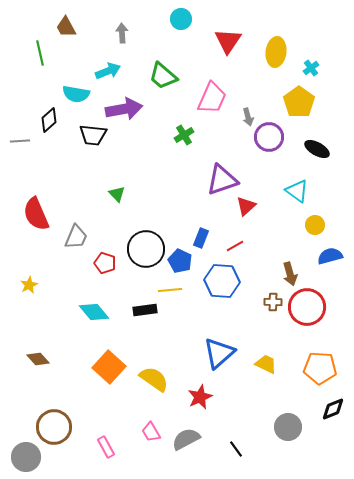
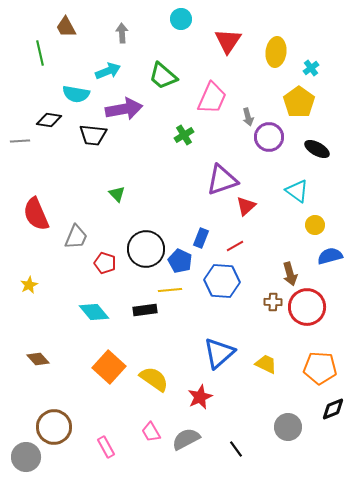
black diamond at (49, 120): rotated 50 degrees clockwise
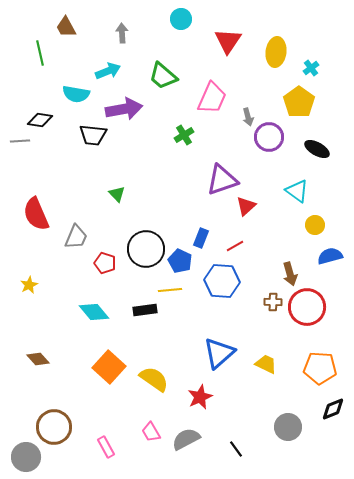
black diamond at (49, 120): moved 9 px left
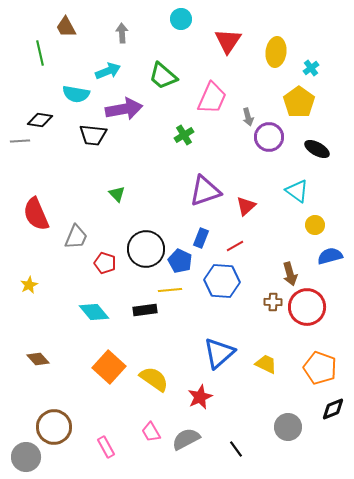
purple triangle at (222, 180): moved 17 px left, 11 px down
orange pentagon at (320, 368): rotated 16 degrees clockwise
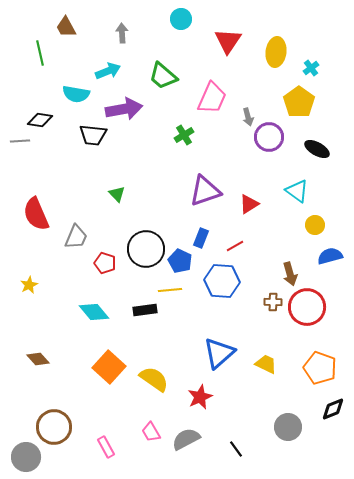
red triangle at (246, 206): moved 3 px right, 2 px up; rotated 10 degrees clockwise
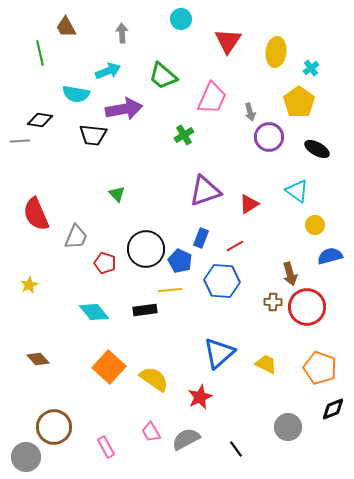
gray arrow at (248, 117): moved 2 px right, 5 px up
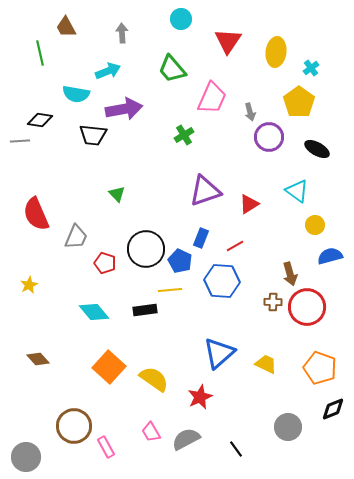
green trapezoid at (163, 76): moved 9 px right, 7 px up; rotated 8 degrees clockwise
brown circle at (54, 427): moved 20 px right, 1 px up
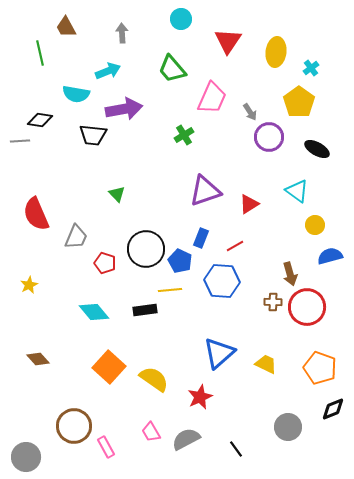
gray arrow at (250, 112): rotated 18 degrees counterclockwise
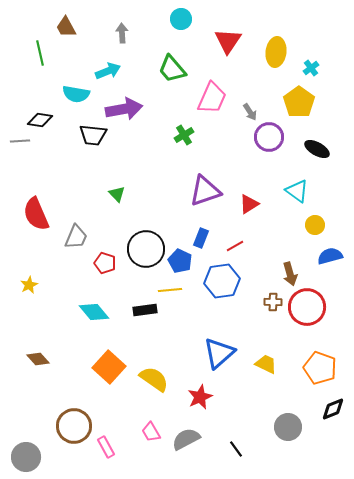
blue hexagon at (222, 281): rotated 12 degrees counterclockwise
